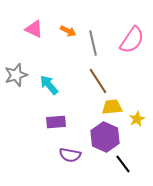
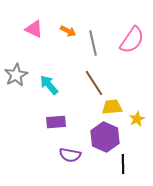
gray star: rotated 10 degrees counterclockwise
brown line: moved 4 px left, 2 px down
black line: rotated 36 degrees clockwise
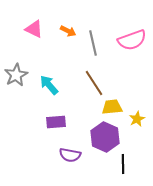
pink semicircle: rotated 36 degrees clockwise
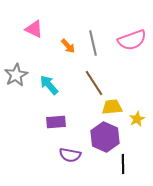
orange arrow: moved 15 px down; rotated 21 degrees clockwise
